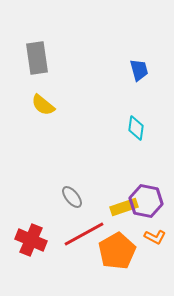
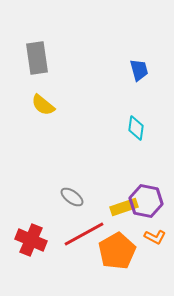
gray ellipse: rotated 15 degrees counterclockwise
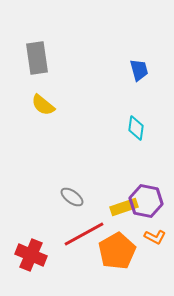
red cross: moved 15 px down
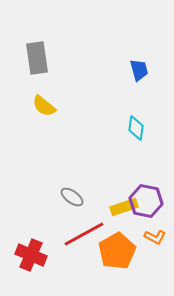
yellow semicircle: moved 1 px right, 1 px down
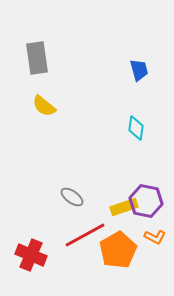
red line: moved 1 px right, 1 px down
orange pentagon: moved 1 px right, 1 px up
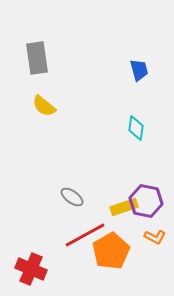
orange pentagon: moved 7 px left, 1 px down
red cross: moved 14 px down
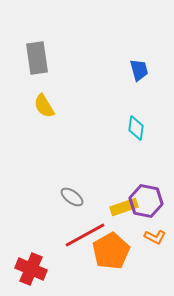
yellow semicircle: rotated 20 degrees clockwise
